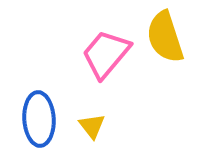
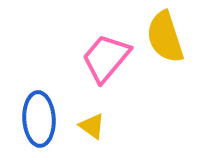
pink trapezoid: moved 4 px down
yellow triangle: rotated 16 degrees counterclockwise
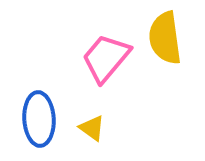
yellow semicircle: moved 1 px down; rotated 10 degrees clockwise
yellow triangle: moved 2 px down
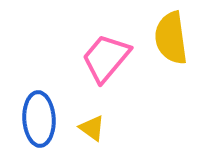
yellow semicircle: moved 6 px right
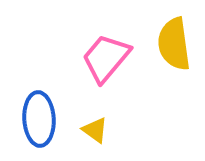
yellow semicircle: moved 3 px right, 6 px down
yellow triangle: moved 3 px right, 2 px down
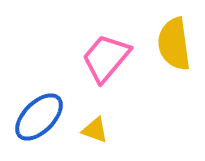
blue ellipse: moved 2 px up; rotated 48 degrees clockwise
yellow triangle: rotated 16 degrees counterclockwise
